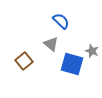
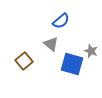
blue semicircle: rotated 96 degrees clockwise
gray star: moved 1 px left
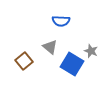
blue semicircle: rotated 42 degrees clockwise
gray triangle: moved 1 px left, 3 px down
blue square: rotated 15 degrees clockwise
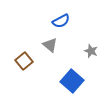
blue semicircle: rotated 30 degrees counterclockwise
gray triangle: moved 2 px up
blue square: moved 17 px down; rotated 10 degrees clockwise
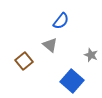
blue semicircle: rotated 24 degrees counterclockwise
gray star: moved 4 px down
